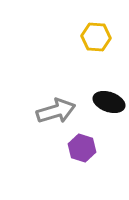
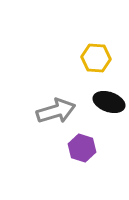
yellow hexagon: moved 21 px down
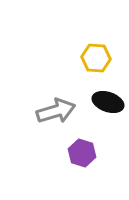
black ellipse: moved 1 px left
purple hexagon: moved 5 px down
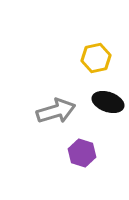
yellow hexagon: rotated 16 degrees counterclockwise
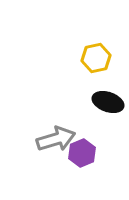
gray arrow: moved 28 px down
purple hexagon: rotated 20 degrees clockwise
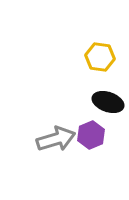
yellow hexagon: moved 4 px right, 1 px up; rotated 20 degrees clockwise
purple hexagon: moved 9 px right, 18 px up
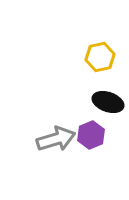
yellow hexagon: rotated 20 degrees counterclockwise
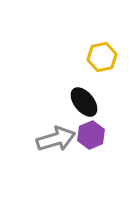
yellow hexagon: moved 2 px right
black ellipse: moved 24 px left; rotated 32 degrees clockwise
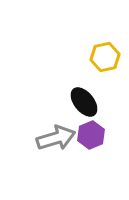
yellow hexagon: moved 3 px right
gray arrow: moved 1 px up
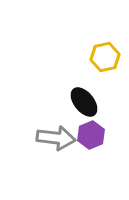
gray arrow: rotated 24 degrees clockwise
